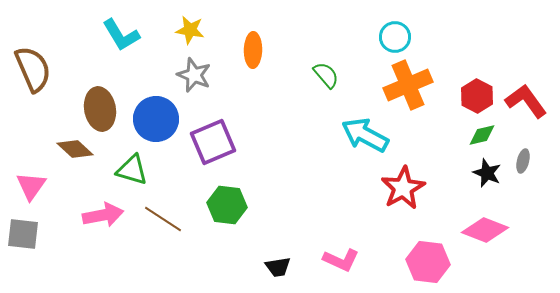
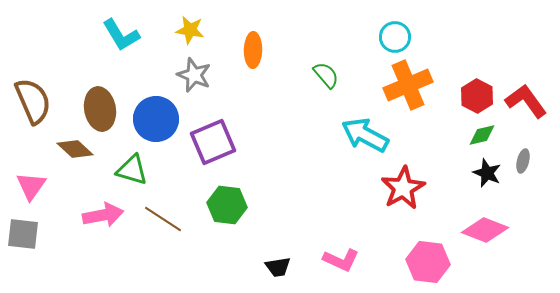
brown semicircle: moved 32 px down
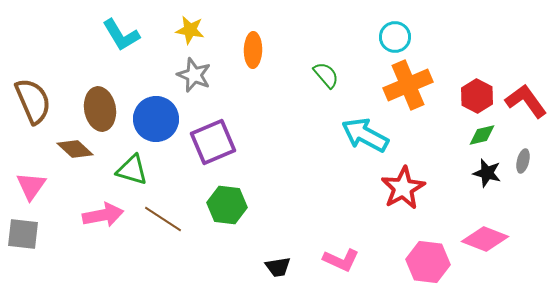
black star: rotated 8 degrees counterclockwise
pink diamond: moved 9 px down
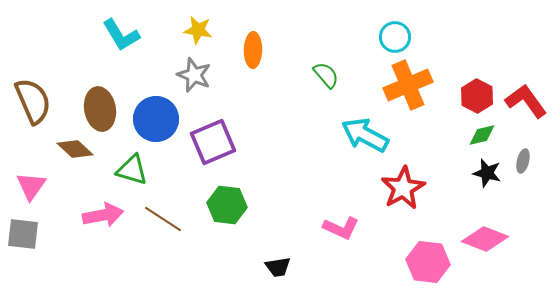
yellow star: moved 8 px right
pink L-shape: moved 32 px up
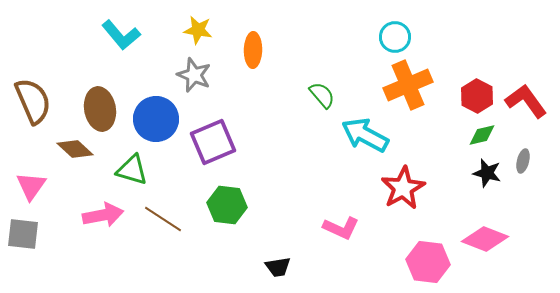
cyan L-shape: rotated 9 degrees counterclockwise
green semicircle: moved 4 px left, 20 px down
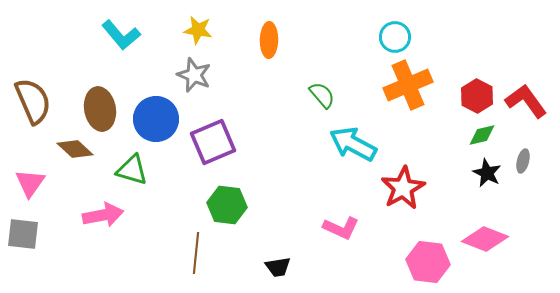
orange ellipse: moved 16 px right, 10 px up
cyan arrow: moved 12 px left, 9 px down
black star: rotated 12 degrees clockwise
pink triangle: moved 1 px left, 3 px up
brown line: moved 33 px right, 34 px down; rotated 63 degrees clockwise
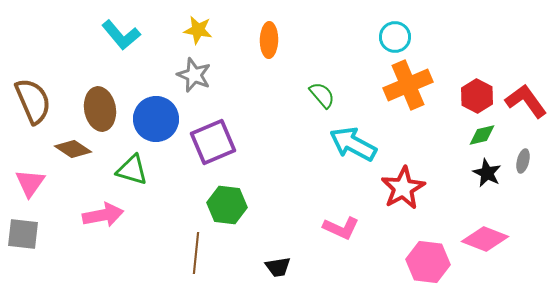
brown diamond: moved 2 px left; rotated 9 degrees counterclockwise
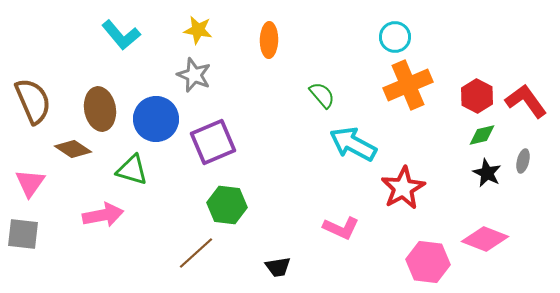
brown line: rotated 42 degrees clockwise
